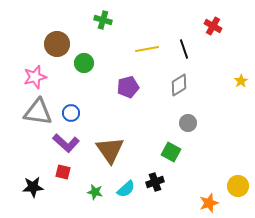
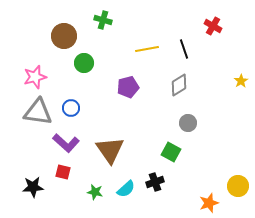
brown circle: moved 7 px right, 8 px up
blue circle: moved 5 px up
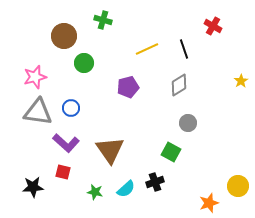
yellow line: rotated 15 degrees counterclockwise
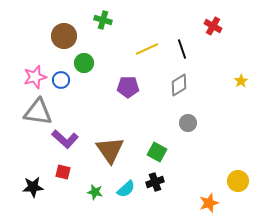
black line: moved 2 px left
purple pentagon: rotated 15 degrees clockwise
blue circle: moved 10 px left, 28 px up
purple L-shape: moved 1 px left, 4 px up
green square: moved 14 px left
yellow circle: moved 5 px up
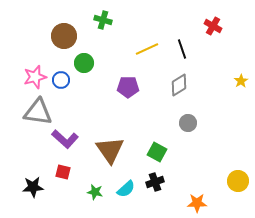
orange star: moved 12 px left; rotated 18 degrees clockwise
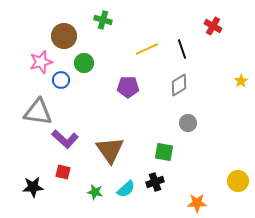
pink star: moved 6 px right, 15 px up
green square: moved 7 px right; rotated 18 degrees counterclockwise
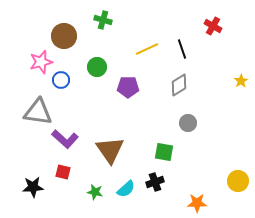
green circle: moved 13 px right, 4 px down
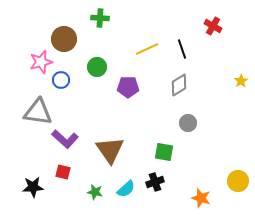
green cross: moved 3 px left, 2 px up; rotated 12 degrees counterclockwise
brown circle: moved 3 px down
orange star: moved 4 px right, 5 px up; rotated 18 degrees clockwise
